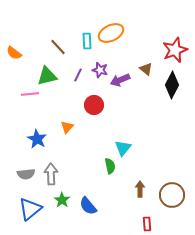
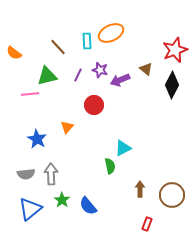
cyan triangle: rotated 24 degrees clockwise
red rectangle: rotated 24 degrees clockwise
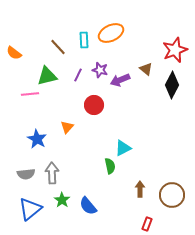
cyan rectangle: moved 3 px left, 1 px up
gray arrow: moved 1 px right, 1 px up
